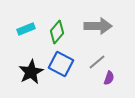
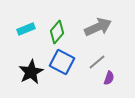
gray arrow: moved 1 px down; rotated 24 degrees counterclockwise
blue square: moved 1 px right, 2 px up
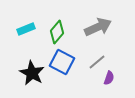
black star: moved 1 px right, 1 px down; rotated 15 degrees counterclockwise
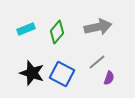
gray arrow: rotated 12 degrees clockwise
blue square: moved 12 px down
black star: rotated 10 degrees counterclockwise
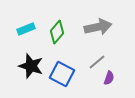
black star: moved 1 px left, 7 px up
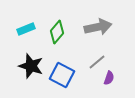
blue square: moved 1 px down
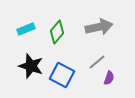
gray arrow: moved 1 px right
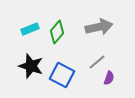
cyan rectangle: moved 4 px right
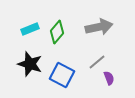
black star: moved 1 px left, 2 px up
purple semicircle: rotated 40 degrees counterclockwise
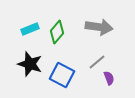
gray arrow: rotated 20 degrees clockwise
